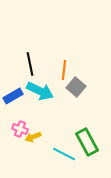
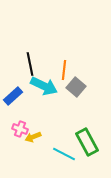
cyan arrow: moved 4 px right, 5 px up
blue rectangle: rotated 12 degrees counterclockwise
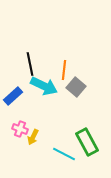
yellow arrow: rotated 42 degrees counterclockwise
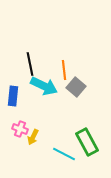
orange line: rotated 12 degrees counterclockwise
blue rectangle: rotated 42 degrees counterclockwise
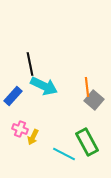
orange line: moved 23 px right, 17 px down
gray square: moved 18 px right, 13 px down
blue rectangle: rotated 36 degrees clockwise
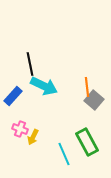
cyan line: rotated 40 degrees clockwise
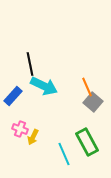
orange line: rotated 18 degrees counterclockwise
gray square: moved 1 px left, 2 px down
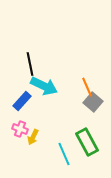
blue rectangle: moved 9 px right, 5 px down
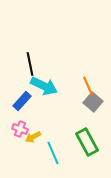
orange line: moved 1 px right, 1 px up
yellow arrow: rotated 35 degrees clockwise
cyan line: moved 11 px left, 1 px up
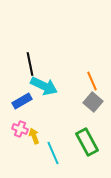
orange line: moved 4 px right, 5 px up
blue rectangle: rotated 18 degrees clockwise
yellow arrow: moved 1 px right, 1 px up; rotated 98 degrees clockwise
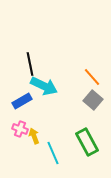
orange line: moved 4 px up; rotated 18 degrees counterclockwise
gray square: moved 2 px up
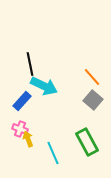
blue rectangle: rotated 18 degrees counterclockwise
yellow arrow: moved 6 px left, 3 px down
